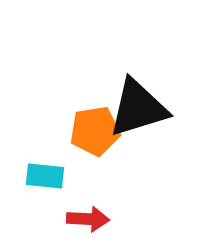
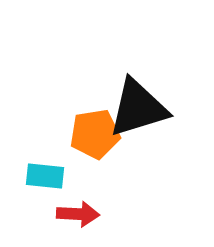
orange pentagon: moved 3 px down
red arrow: moved 10 px left, 5 px up
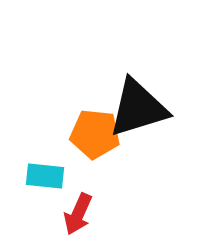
orange pentagon: rotated 15 degrees clockwise
red arrow: rotated 111 degrees clockwise
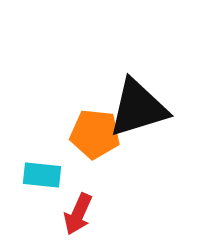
cyan rectangle: moved 3 px left, 1 px up
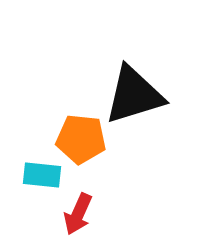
black triangle: moved 4 px left, 13 px up
orange pentagon: moved 14 px left, 5 px down
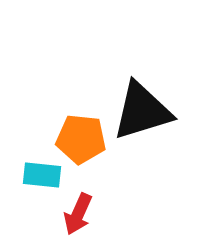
black triangle: moved 8 px right, 16 px down
